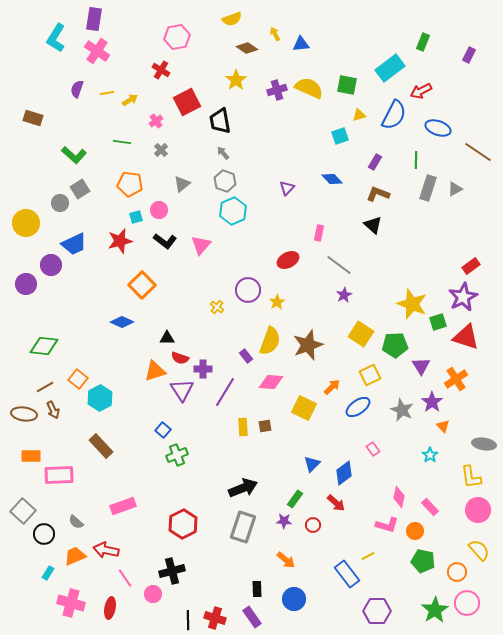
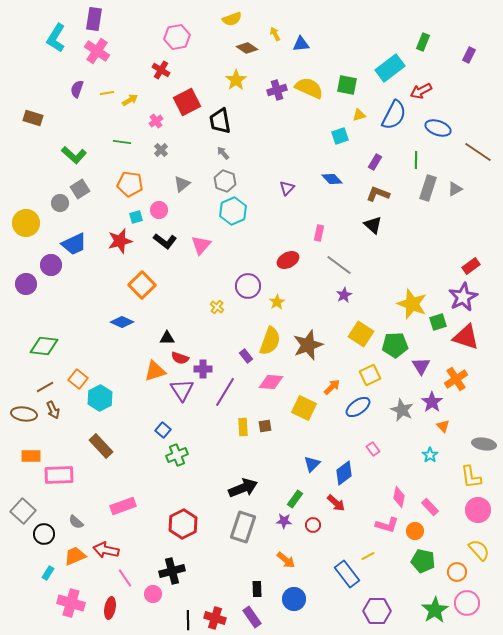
purple circle at (248, 290): moved 4 px up
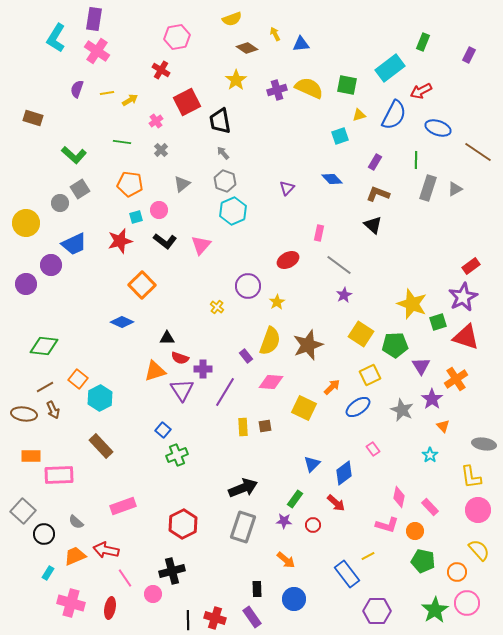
purple star at (432, 402): moved 3 px up
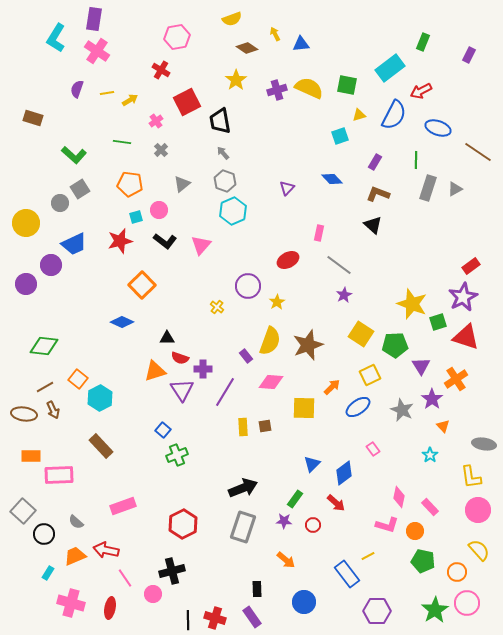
yellow square at (304, 408): rotated 25 degrees counterclockwise
blue circle at (294, 599): moved 10 px right, 3 px down
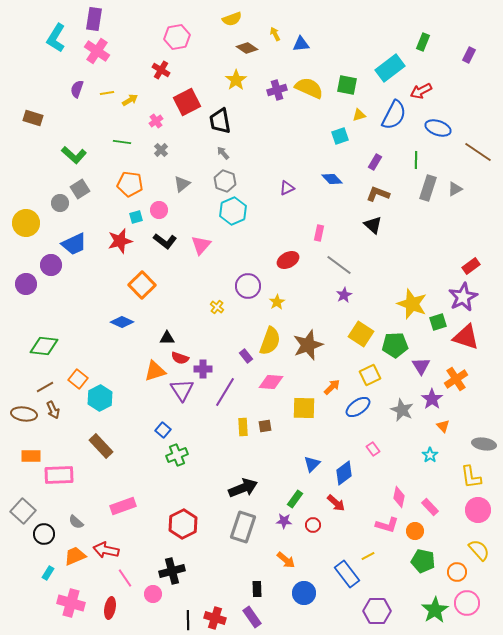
purple triangle at (287, 188): rotated 21 degrees clockwise
blue circle at (304, 602): moved 9 px up
